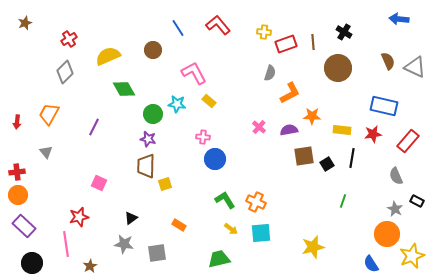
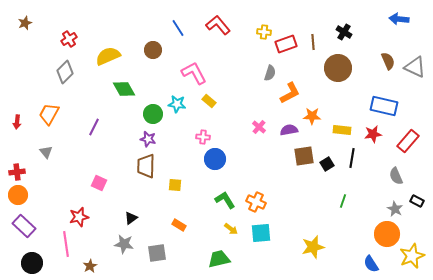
yellow square at (165, 184): moved 10 px right, 1 px down; rotated 24 degrees clockwise
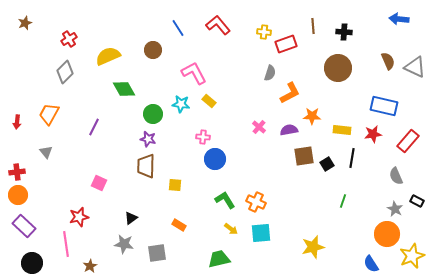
black cross at (344, 32): rotated 28 degrees counterclockwise
brown line at (313, 42): moved 16 px up
cyan star at (177, 104): moved 4 px right
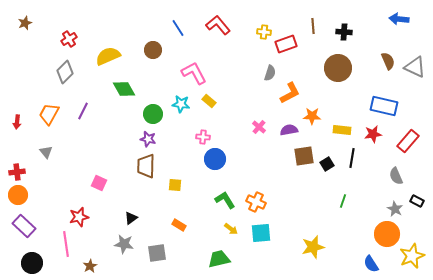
purple line at (94, 127): moved 11 px left, 16 px up
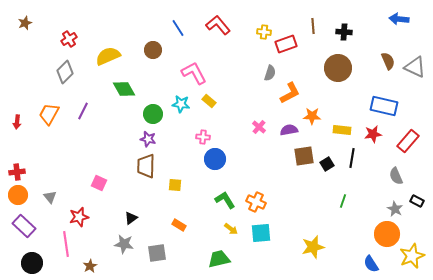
gray triangle at (46, 152): moved 4 px right, 45 px down
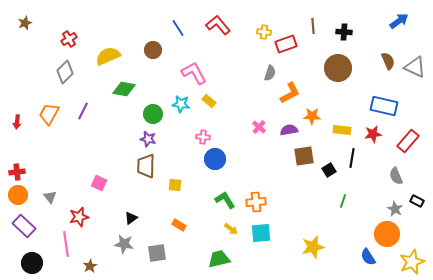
blue arrow at (399, 19): moved 2 px down; rotated 138 degrees clockwise
green diamond at (124, 89): rotated 50 degrees counterclockwise
black square at (327, 164): moved 2 px right, 6 px down
orange cross at (256, 202): rotated 30 degrees counterclockwise
yellow star at (412, 256): moved 6 px down
blue semicircle at (371, 264): moved 3 px left, 7 px up
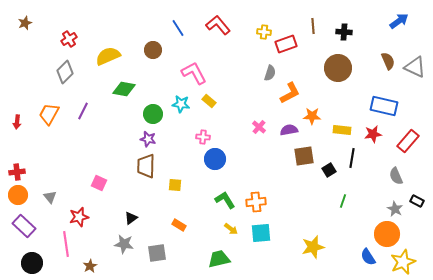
yellow star at (412, 262): moved 9 px left
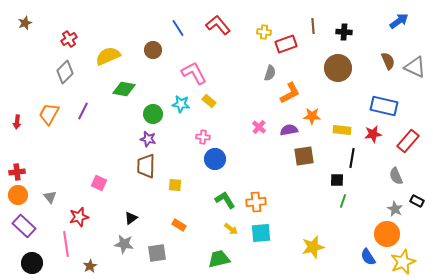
black square at (329, 170): moved 8 px right, 10 px down; rotated 32 degrees clockwise
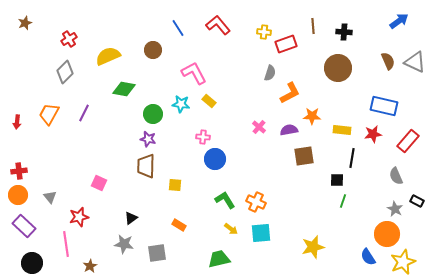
gray triangle at (415, 67): moved 5 px up
purple line at (83, 111): moved 1 px right, 2 px down
red cross at (17, 172): moved 2 px right, 1 px up
orange cross at (256, 202): rotated 30 degrees clockwise
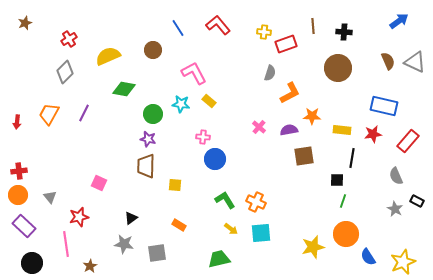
orange circle at (387, 234): moved 41 px left
